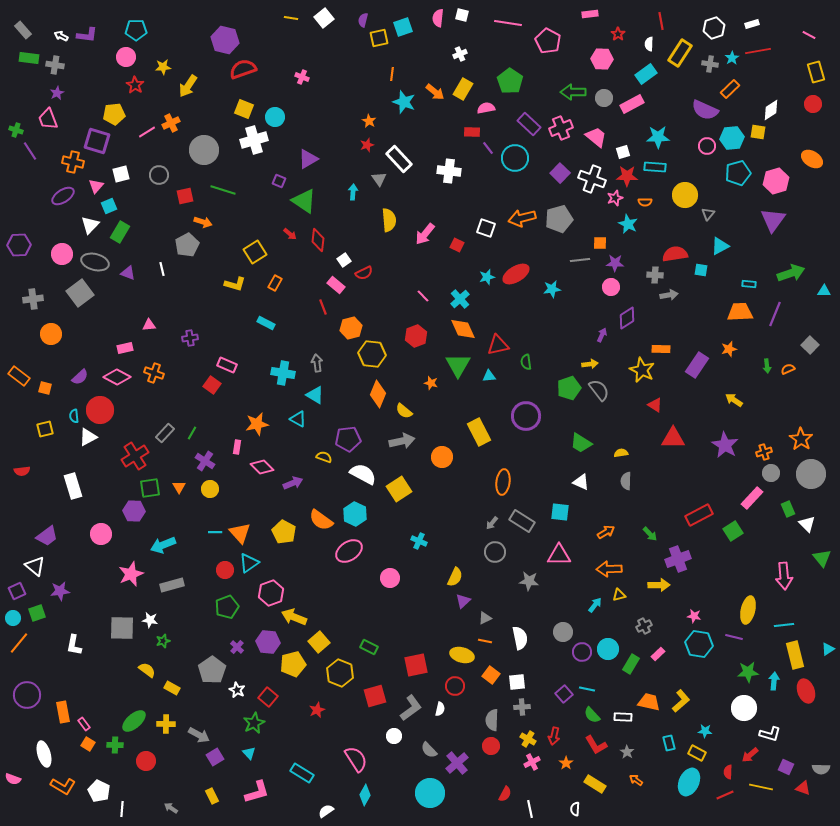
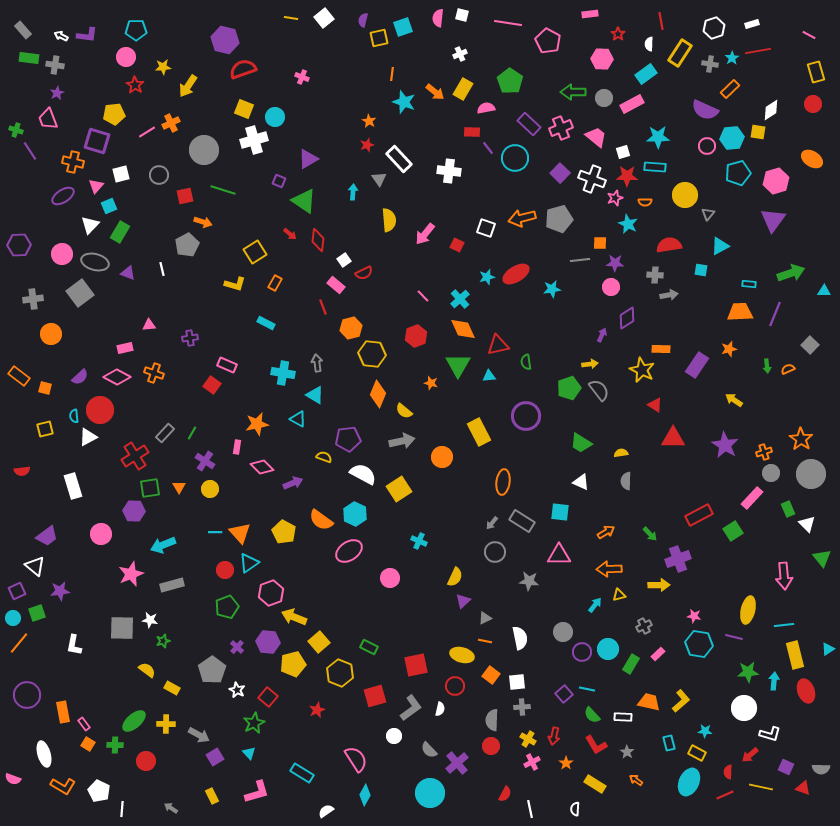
red semicircle at (675, 254): moved 6 px left, 9 px up
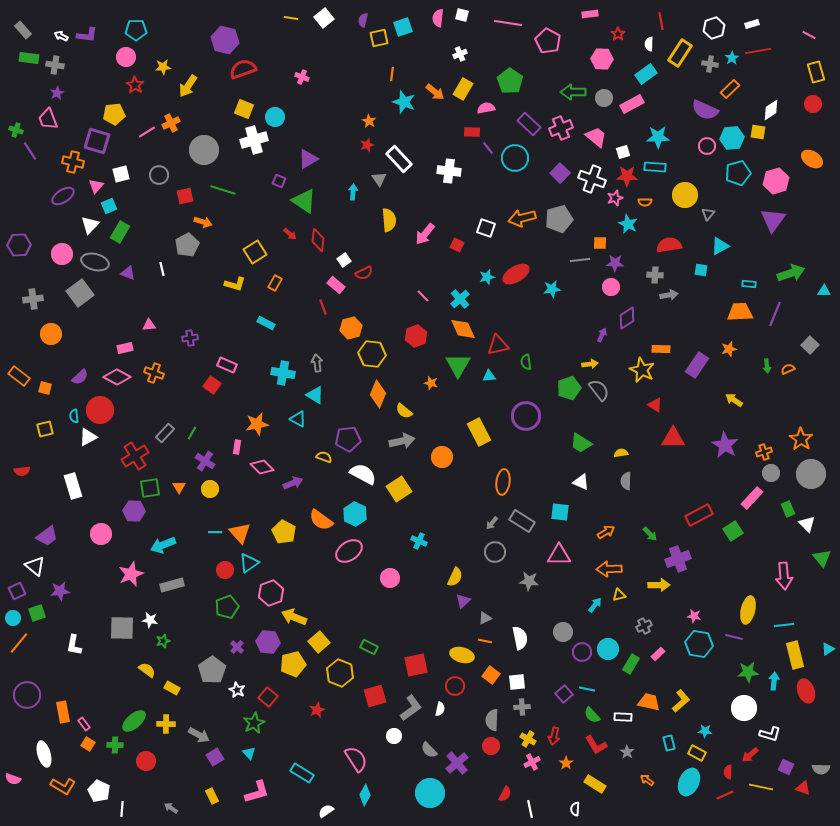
orange arrow at (636, 780): moved 11 px right
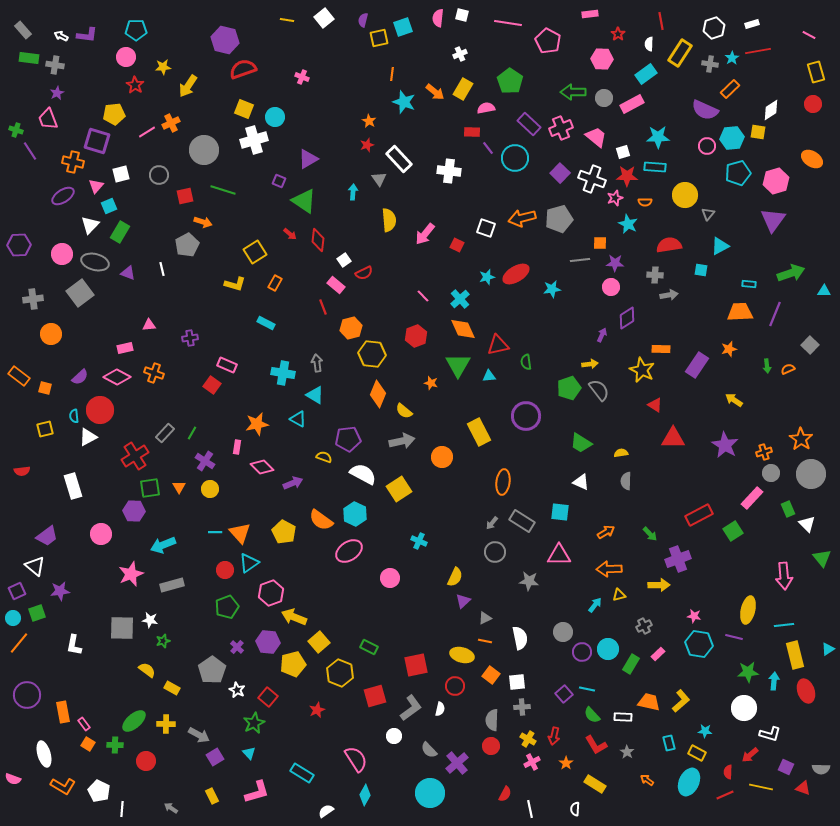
yellow line at (291, 18): moved 4 px left, 2 px down
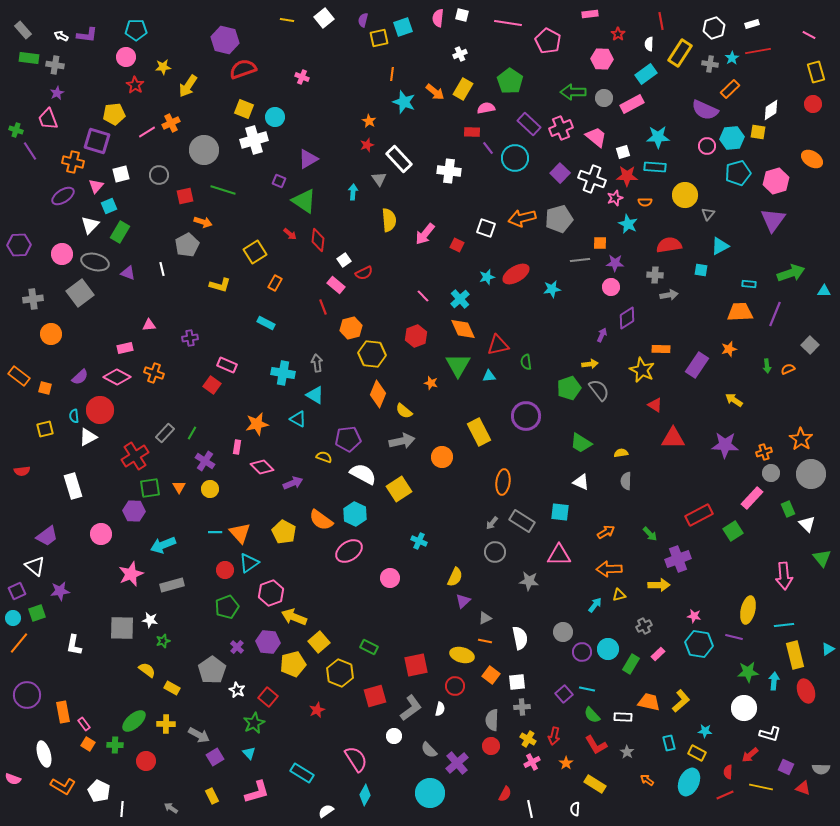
yellow L-shape at (235, 284): moved 15 px left, 1 px down
purple star at (725, 445): rotated 28 degrees counterclockwise
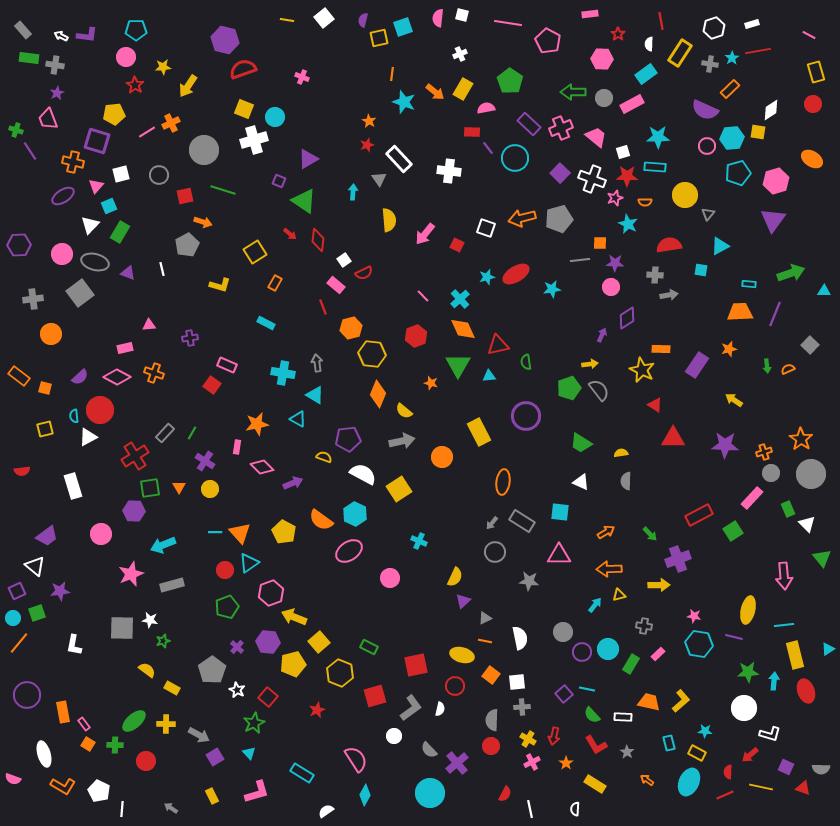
gray cross at (644, 626): rotated 35 degrees clockwise
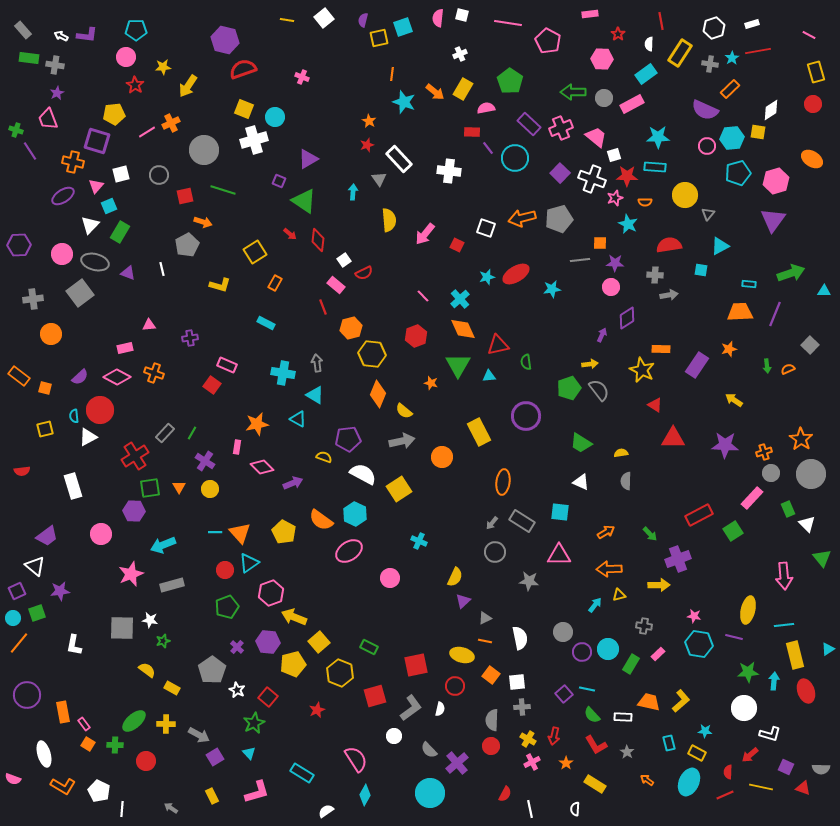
white square at (623, 152): moved 9 px left, 3 px down
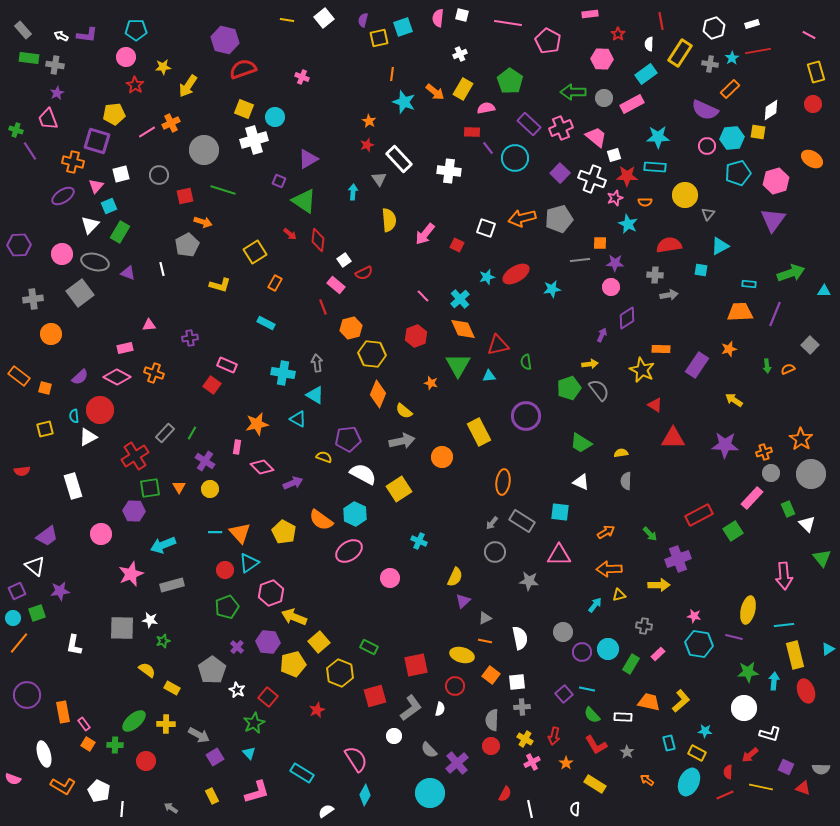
yellow cross at (528, 739): moved 3 px left
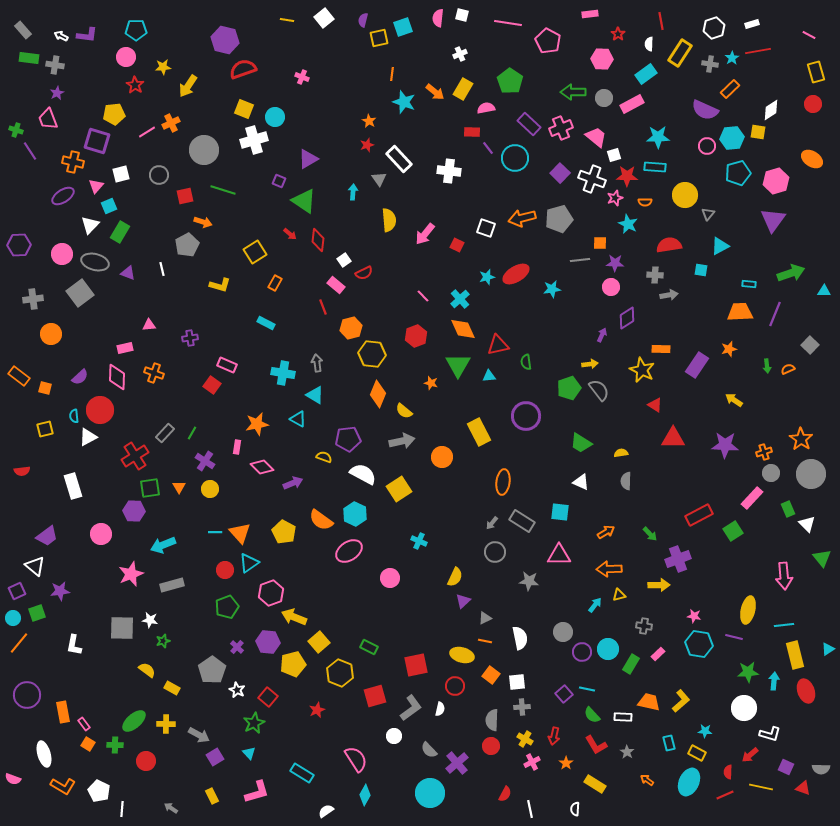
pink diamond at (117, 377): rotated 64 degrees clockwise
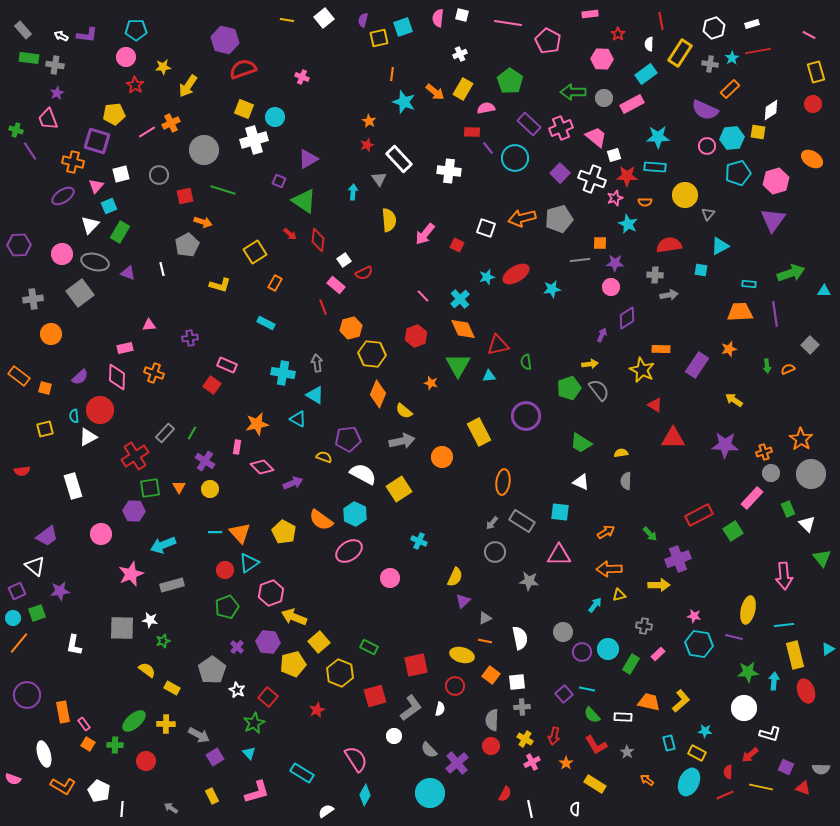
purple line at (775, 314): rotated 30 degrees counterclockwise
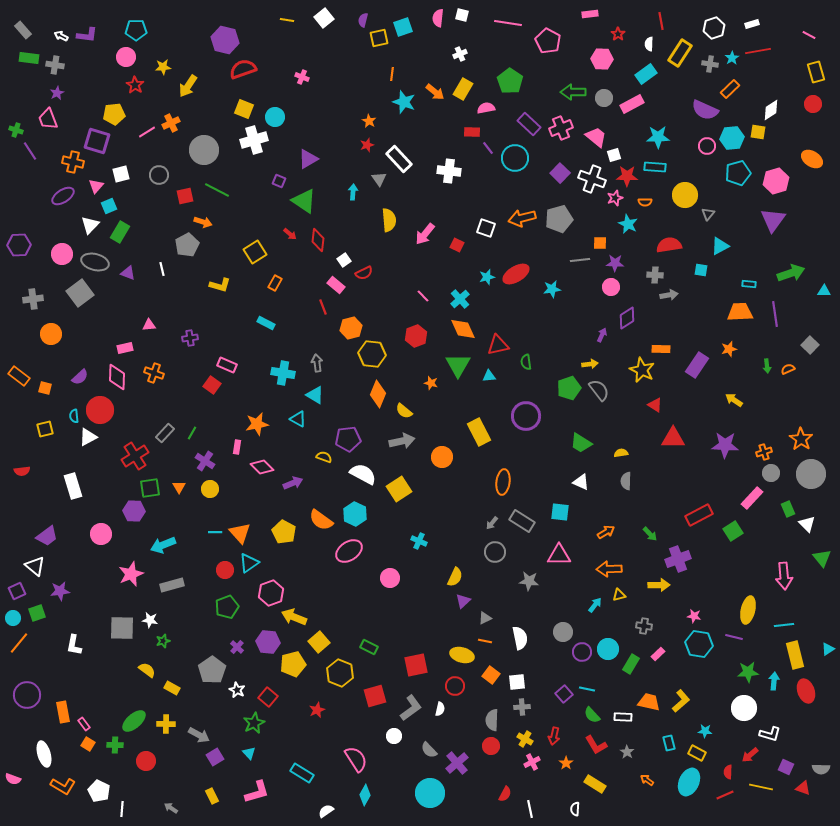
green line at (223, 190): moved 6 px left; rotated 10 degrees clockwise
